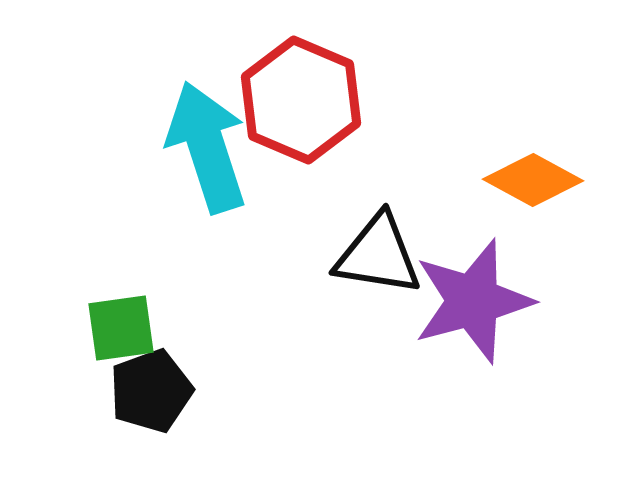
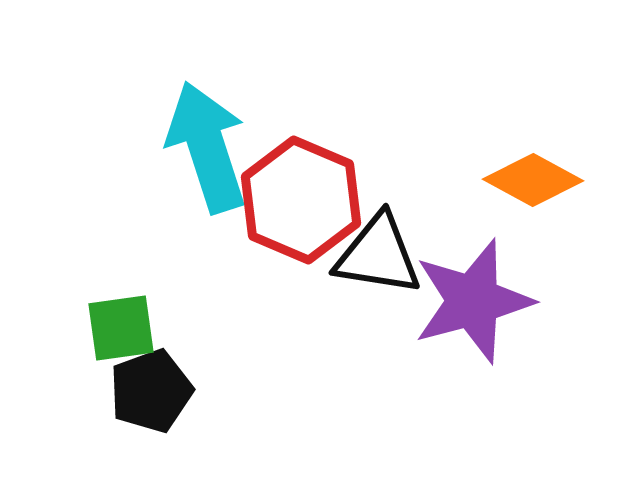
red hexagon: moved 100 px down
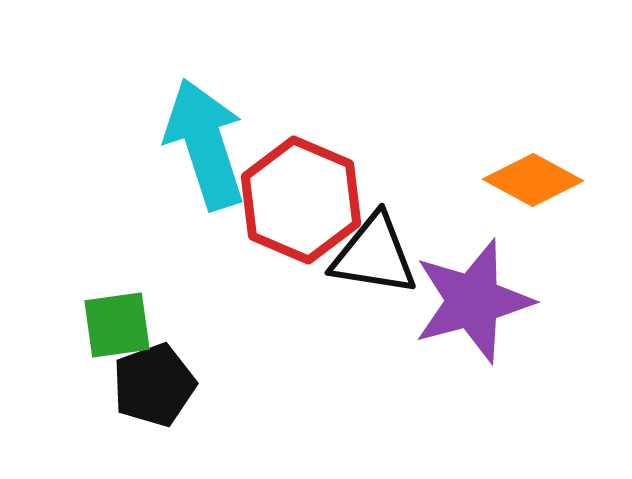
cyan arrow: moved 2 px left, 3 px up
black triangle: moved 4 px left
green square: moved 4 px left, 3 px up
black pentagon: moved 3 px right, 6 px up
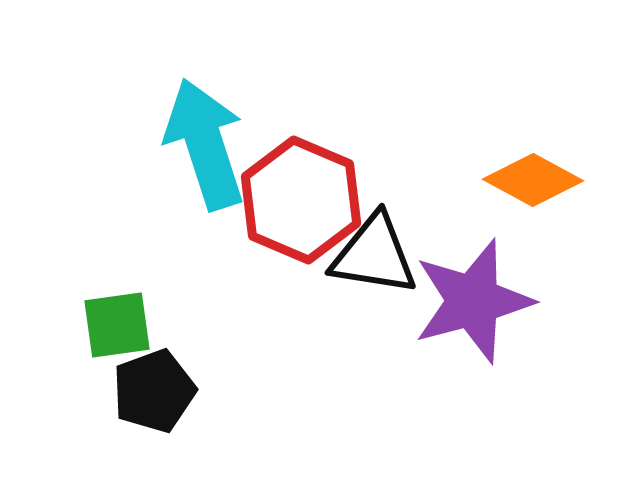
black pentagon: moved 6 px down
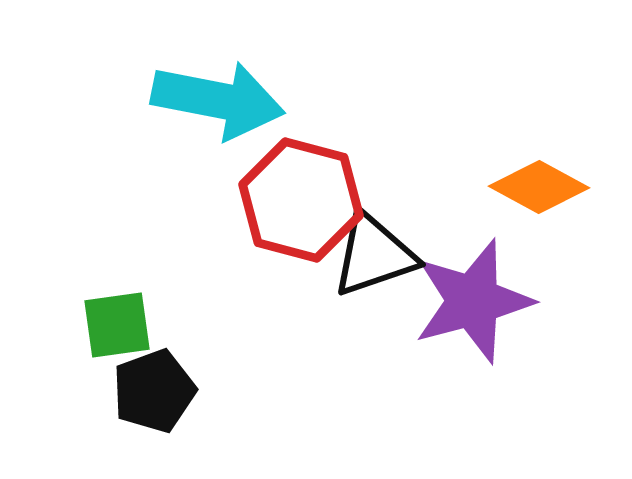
cyan arrow: moved 13 px right, 44 px up; rotated 119 degrees clockwise
orange diamond: moved 6 px right, 7 px down
red hexagon: rotated 8 degrees counterclockwise
black triangle: rotated 28 degrees counterclockwise
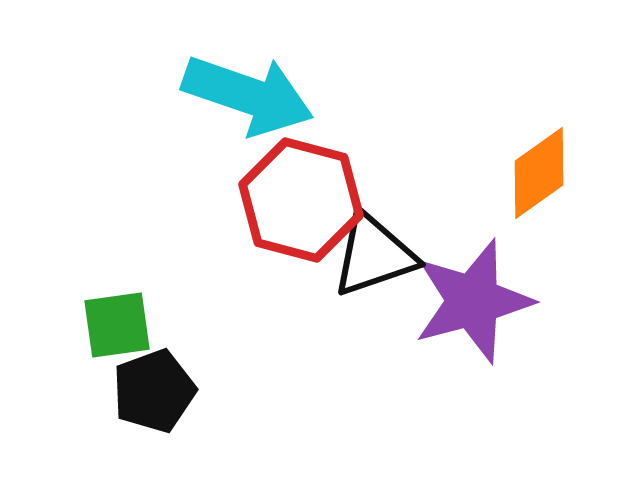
cyan arrow: moved 30 px right, 5 px up; rotated 8 degrees clockwise
orange diamond: moved 14 px up; rotated 64 degrees counterclockwise
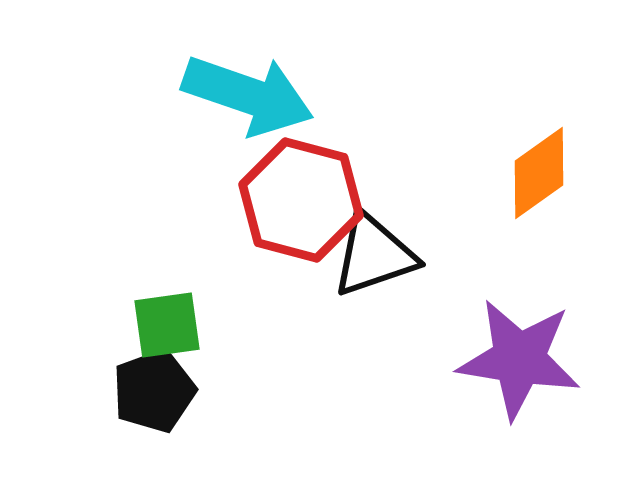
purple star: moved 46 px right, 58 px down; rotated 24 degrees clockwise
green square: moved 50 px right
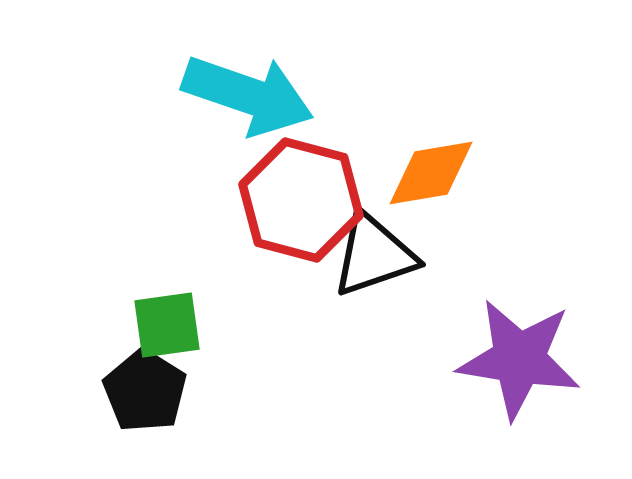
orange diamond: moved 108 px left; rotated 26 degrees clockwise
black pentagon: moved 9 px left; rotated 20 degrees counterclockwise
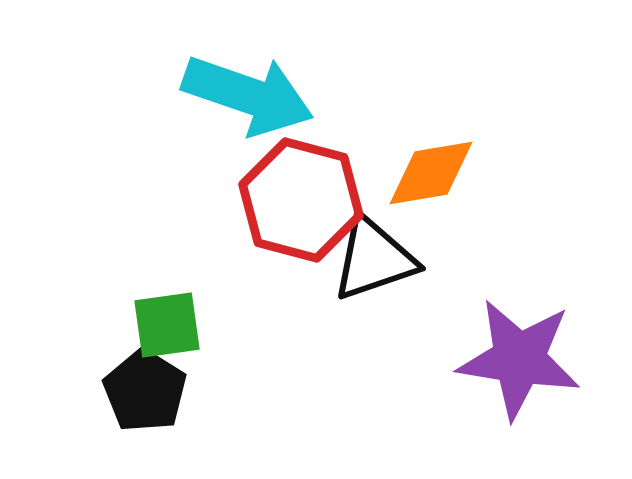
black triangle: moved 4 px down
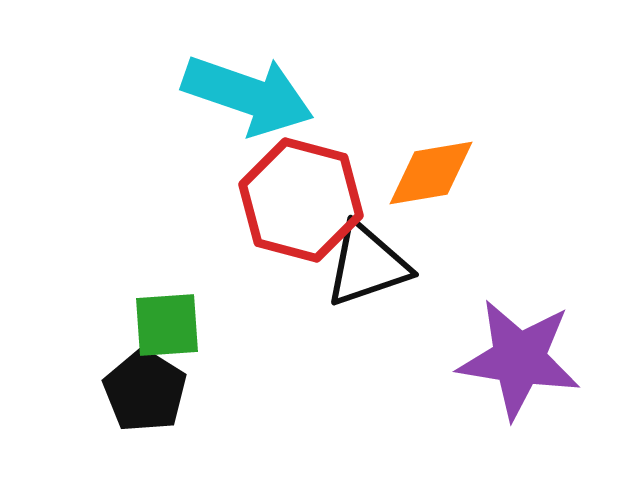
black triangle: moved 7 px left, 6 px down
green square: rotated 4 degrees clockwise
